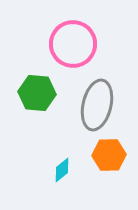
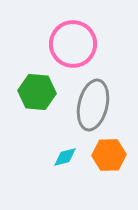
green hexagon: moved 1 px up
gray ellipse: moved 4 px left
cyan diamond: moved 3 px right, 13 px up; rotated 25 degrees clockwise
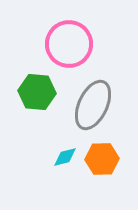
pink circle: moved 4 px left
gray ellipse: rotated 12 degrees clockwise
orange hexagon: moved 7 px left, 4 px down
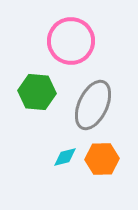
pink circle: moved 2 px right, 3 px up
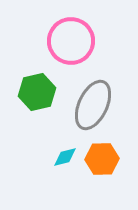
green hexagon: rotated 18 degrees counterclockwise
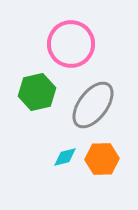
pink circle: moved 3 px down
gray ellipse: rotated 12 degrees clockwise
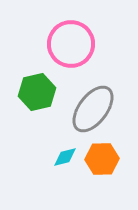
gray ellipse: moved 4 px down
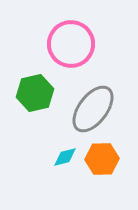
green hexagon: moved 2 px left, 1 px down
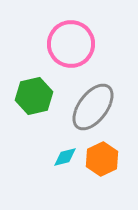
green hexagon: moved 1 px left, 3 px down
gray ellipse: moved 2 px up
orange hexagon: rotated 24 degrees counterclockwise
